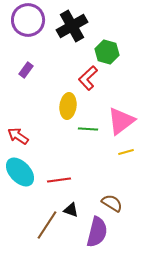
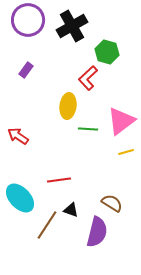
cyan ellipse: moved 26 px down
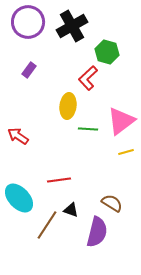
purple circle: moved 2 px down
purple rectangle: moved 3 px right
cyan ellipse: moved 1 px left
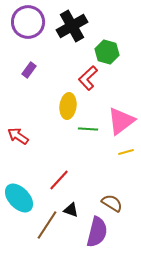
red line: rotated 40 degrees counterclockwise
